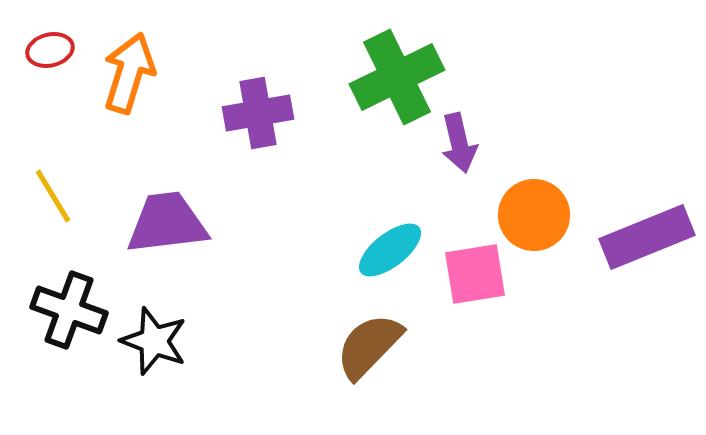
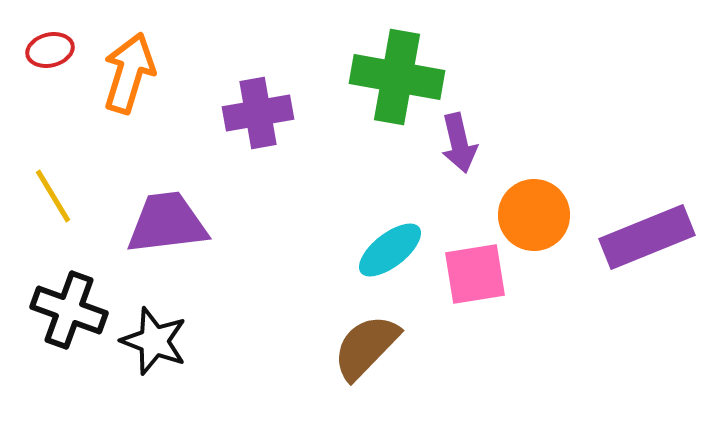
green cross: rotated 36 degrees clockwise
brown semicircle: moved 3 px left, 1 px down
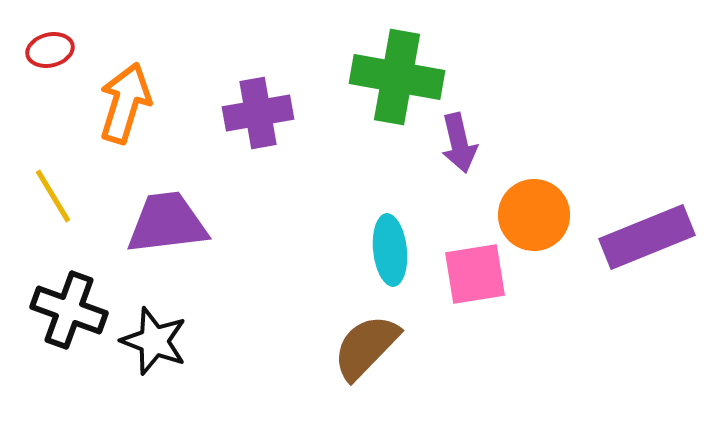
orange arrow: moved 4 px left, 30 px down
cyan ellipse: rotated 58 degrees counterclockwise
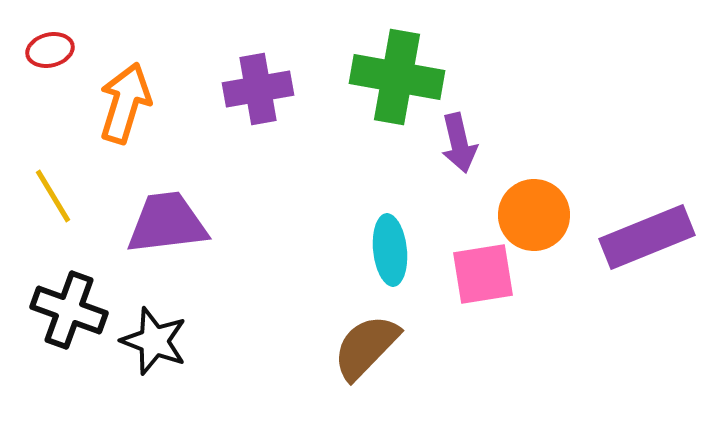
purple cross: moved 24 px up
pink square: moved 8 px right
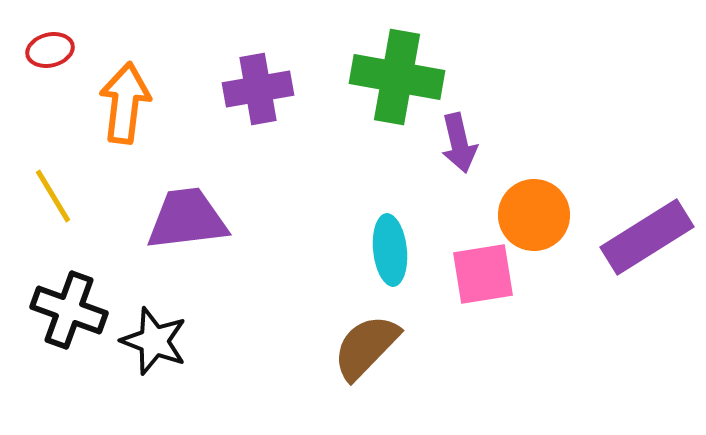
orange arrow: rotated 10 degrees counterclockwise
purple trapezoid: moved 20 px right, 4 px up
purple rectangle: rotated 10 degrees counterclockwise
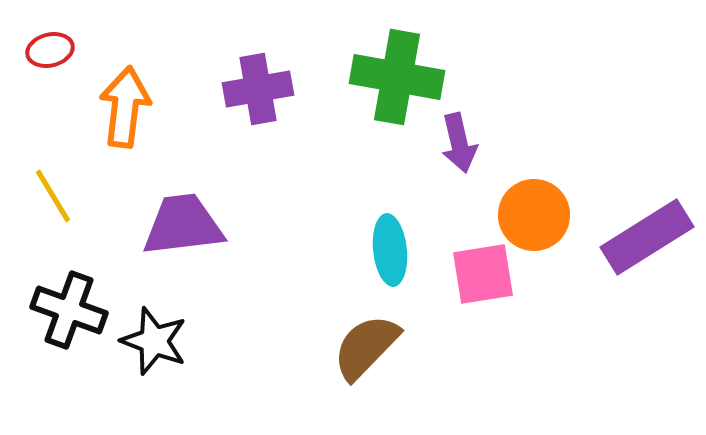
orange arrow: moved 4 px down
purple trapezoid: moved 4 px left, 6 px down
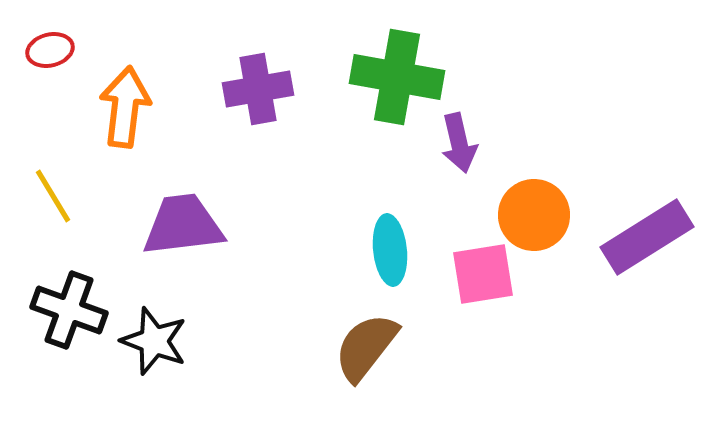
brown semicircle: rotated 6 degrees counterclockwise
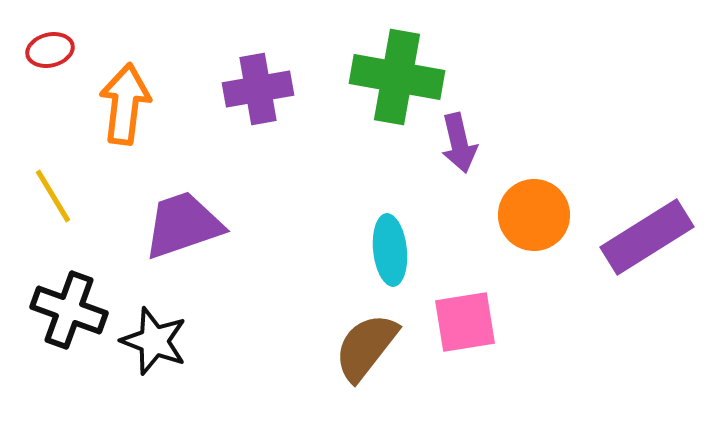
orange arrow: moved 3 px up
purple trapezoid: rotated 12 degrees counterclockwise
pink square: moved 18 px left, 48 px down
